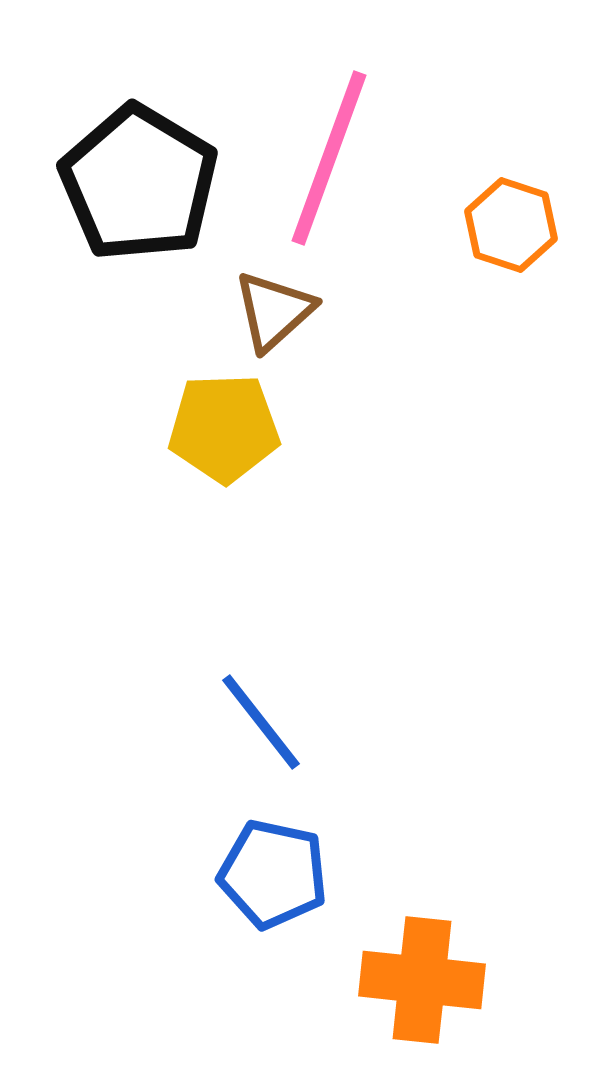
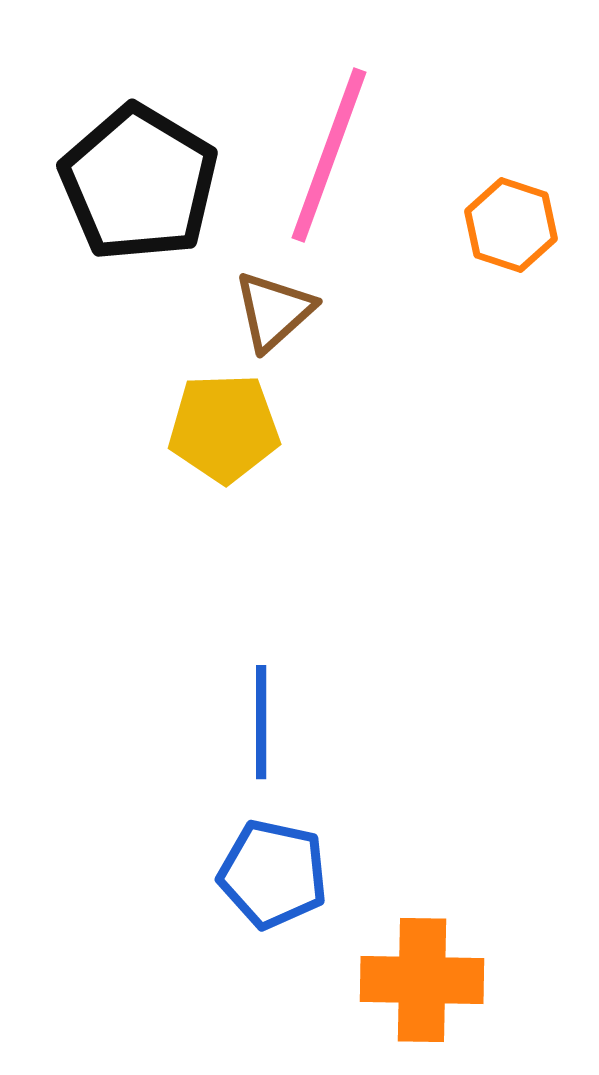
pink line: moved 3 px up
blue line: rotated 38 degrees clockwise
orange cross: rotated 5 degrees counterclockwise
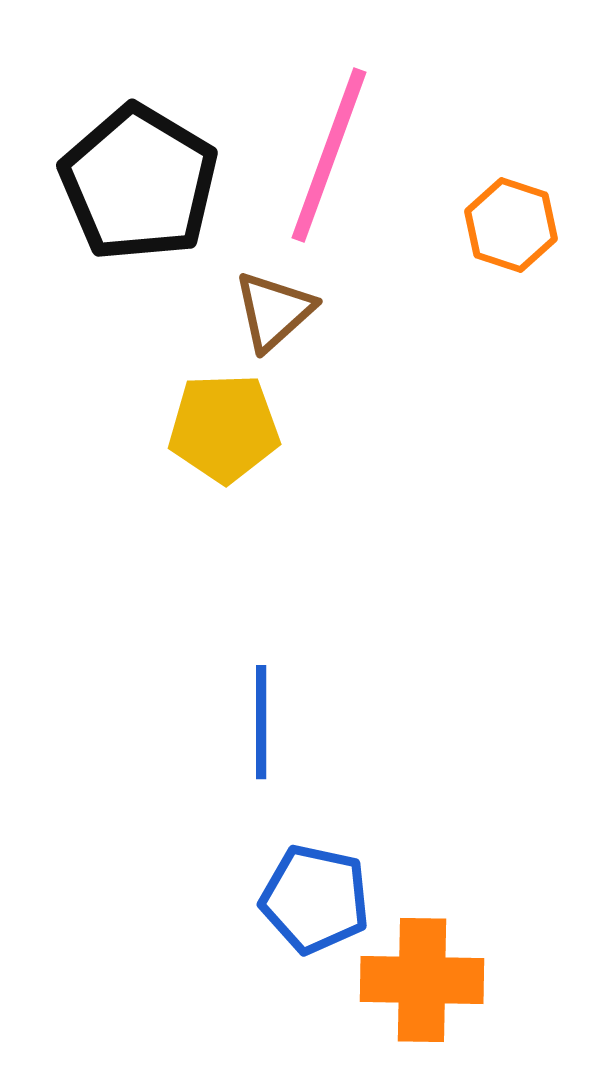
blue pentagon: moved 42 px right, 25 px down
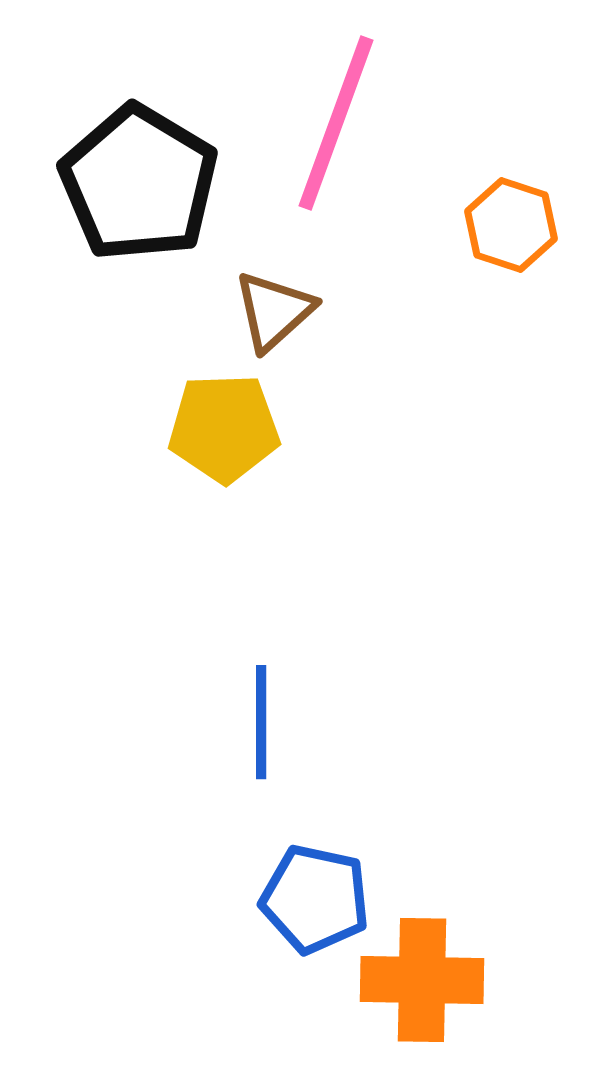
pink line: moved 7 px right, 32 px up
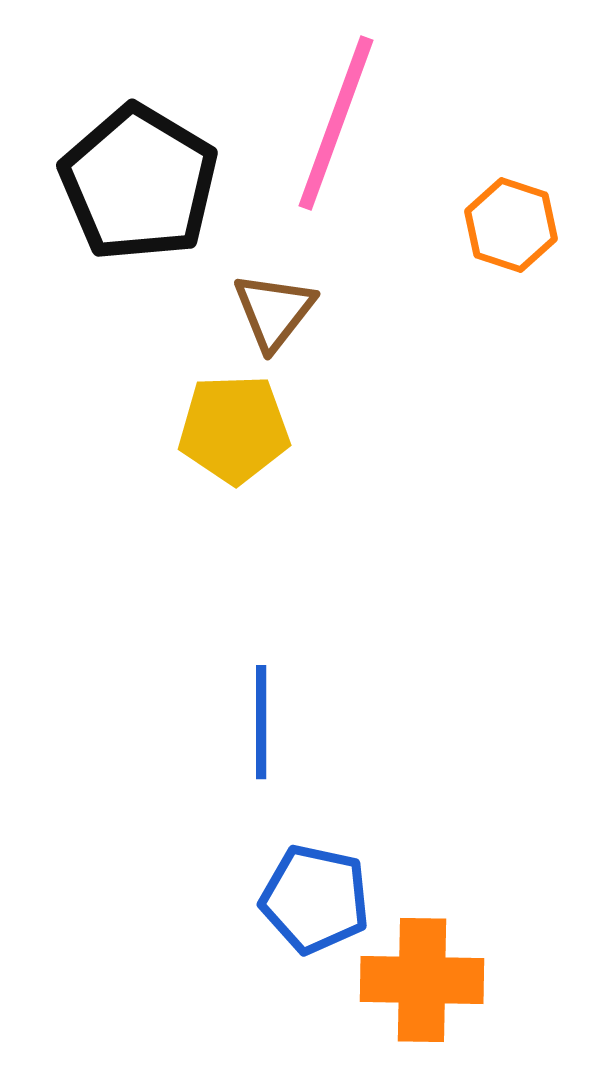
brown triangle: rotated 10 degrees counterclockwise
yellow pentagon: moved 10 px right, 1 px down
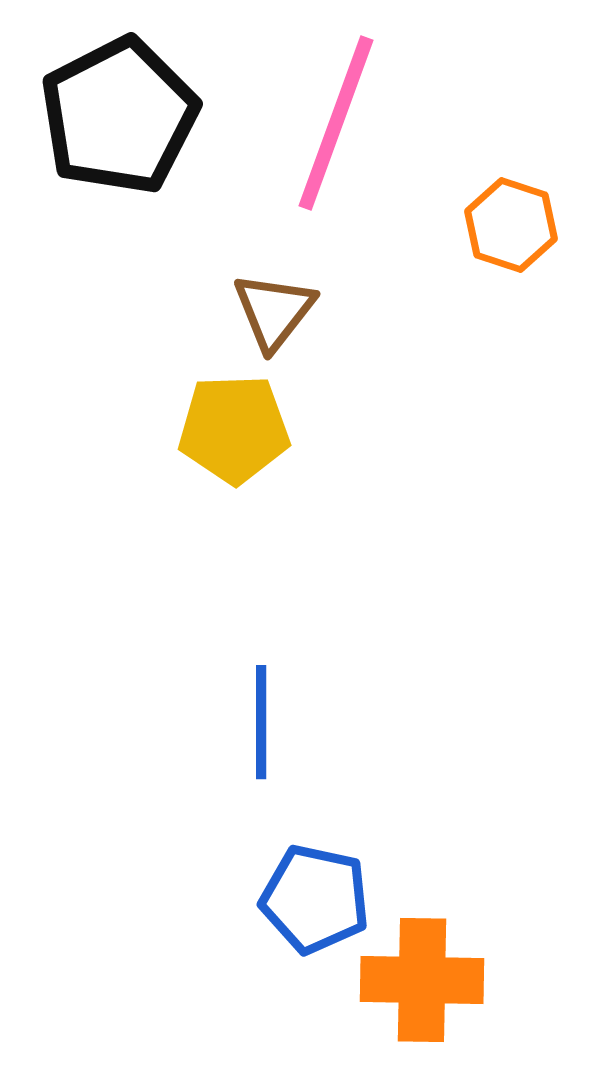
black pentagon: moved 20 px left, 67 px up; rotated 14 degrees clockwise
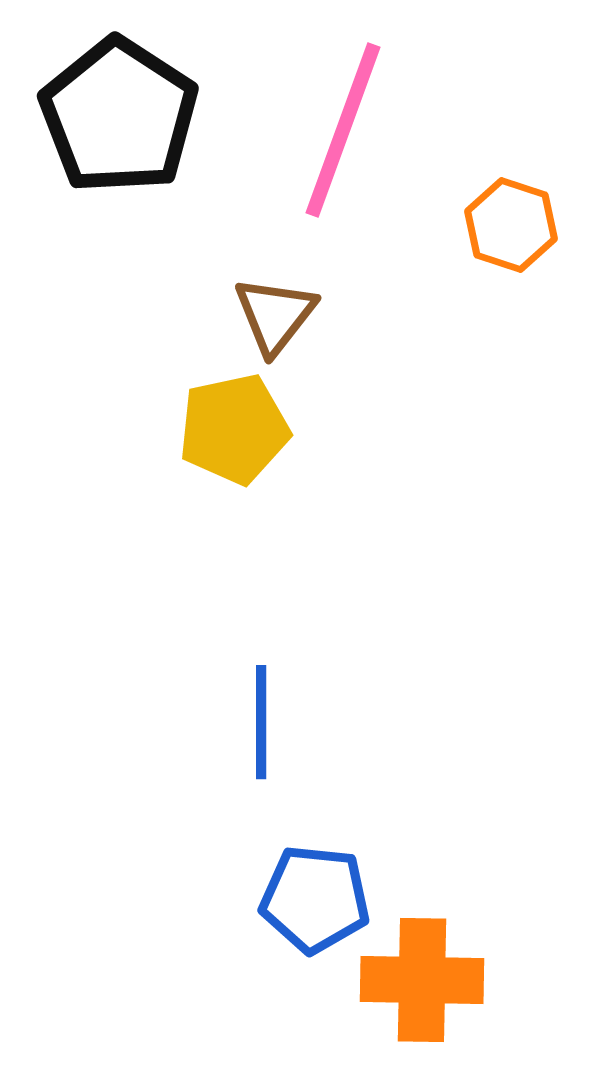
black pentagon: rotated 12 degrees counterclockwise
pink line: moved 7 px right, 7 px down
brown triangle: moved 1 px right, 4 px down
yellow pentagon: rotated 10 degrees counterclockwise
blue pentagon: rotated 6 degrees counterclockwise
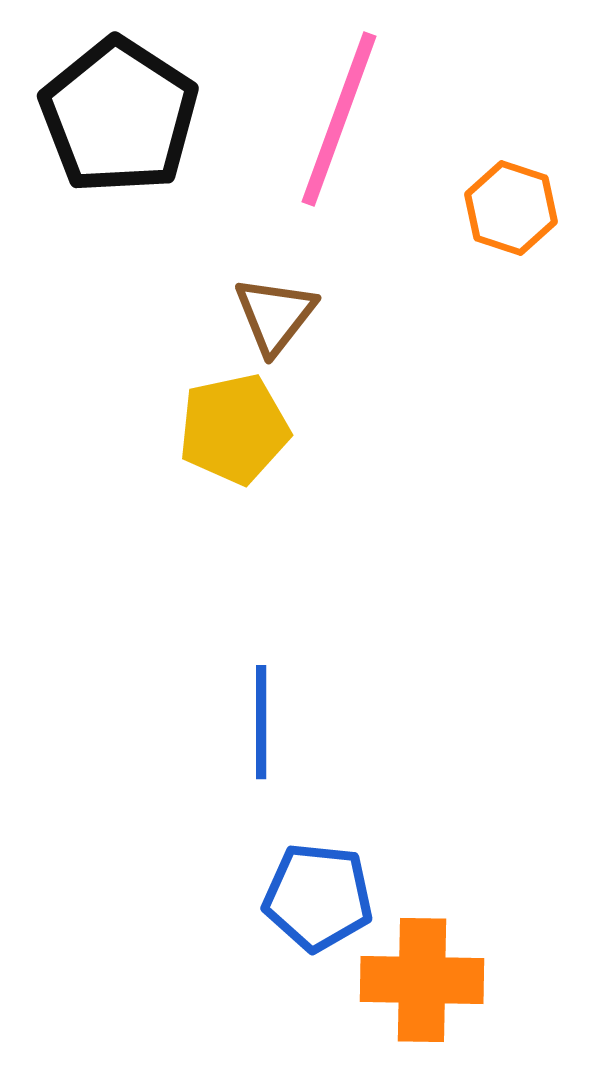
pink line: moved 4 px left, 11 px up
orange hexagon: moved 17 px up
blue pentagon: moved 3 px right, 2 px up
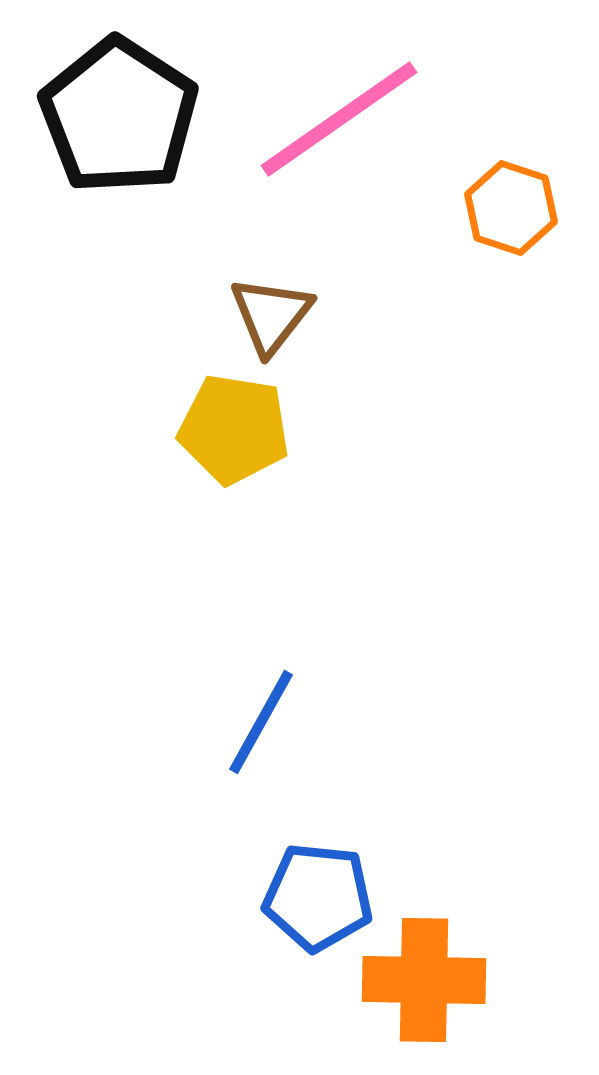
pink line: rotated 35 degrees clockwise
brown triangle: moved 4 px left
yellow pentagon: rotated 21 degrees clockwise
blue line: rotated 29 degrees clockwise
orange cross: moved 2 px right
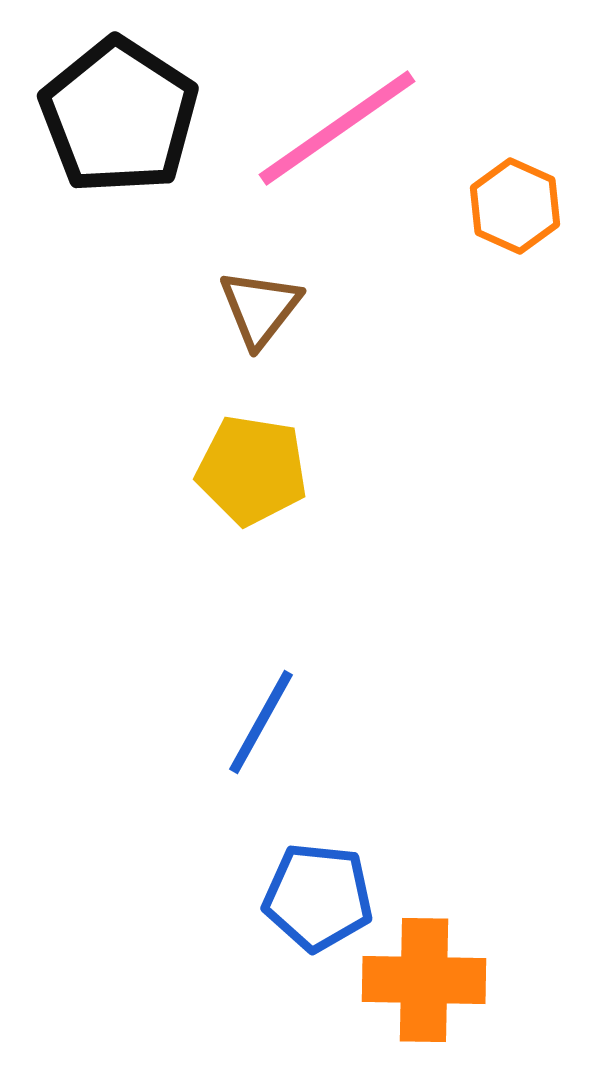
pink line: moved 2 px left, 9 px down
orange hexagon: moved 4 px right, 2 px up; rotated 6 degrees clockwise
brown triangle: moved 11 px left, 7 px up
yellow pentagon: moved 18 px right, 41 px down
